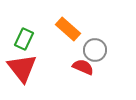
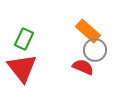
orange rectangle: moved 20 px right, 2 px down
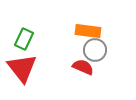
orange rectangle: rotated 35 degrees counterclockwise
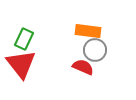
red triangle: moved 1 px left, 4 px up
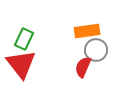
orange rectangle: moved 1 px left; rotated 15 degrees counterclockwise
gray circle: moved 1 px right
red semicircle: rotated 90 degrees counterclockwise
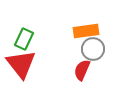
orange rectangle: moved 1 px left
gray circle: moved 3 px left, 1 px up
red semicircle: moved 1 px left, 3 px down
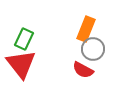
orange rectangle: moved 2 px up; rotated 60 degrees counterclockwise
red semicircle: moved 1 px right; rotated 85 degrees counterclockwise
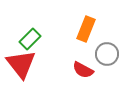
green rectangle: moved 6 px right; rotated 20 degrees clockwise
gray circle: moved 14 px right, 5 px down
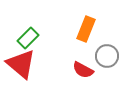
green rectangle: moved 2 px left, 1 px up
gray circle: moved 2 px down
red triangle: rotated 12 degrees counterclockwise
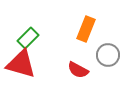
gray circle: moved 1 px right, 1 px up
red triangle: rotated 24 degrees counterclockwise
red semicircle: moved 5 px left
